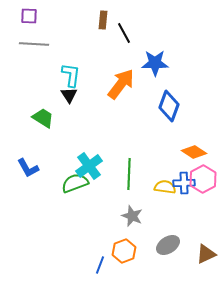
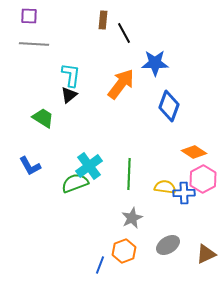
black triangle: rotated 24 degrees clockwise
blue L-shape: moved 2 px right, 2 px up
blue cross: moved 10 px down
gray star: moved 2 px down; rotated 25 degrees clockwise
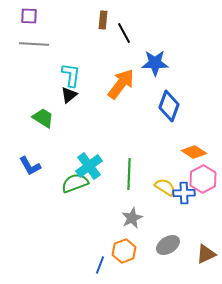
yellow semicircle: rotated 25 degrees clockwise
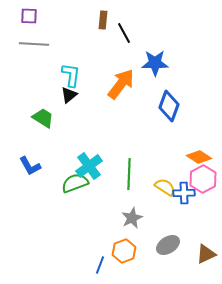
orange diamond: moved 5 px right, 5 px down
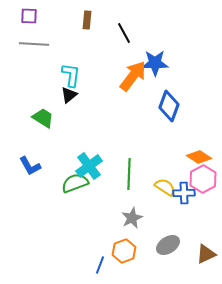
brown rectangle: moved 16 px left
orange arrow: moved 12 px right, 8 px up
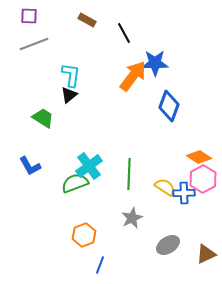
brown rectangle: rotated 66 degrees counterclockwise
gray line: rotated 24 degrees counterclockwise
orange hexagon: moved 40 px left, 16 px up
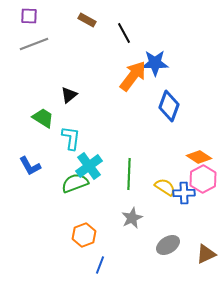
cyan L-shape: moved 63 px down
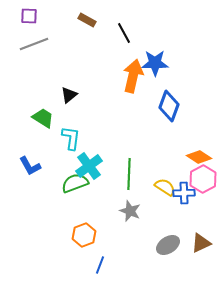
orange arrow: rotated 24 degrees counterclockwise
gray star: moved 2 px left, 7 px up; rotated 25 degrees counterclockwise
brown triangle: moved 5 px left, 11 px up
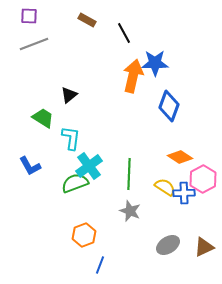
orange diamond: moved 19 px left
brown triangle: moved 3 px right, 4 px down
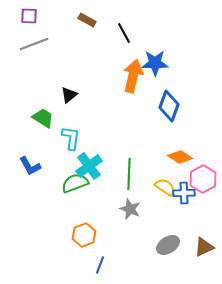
gray star: moved 2 px up
